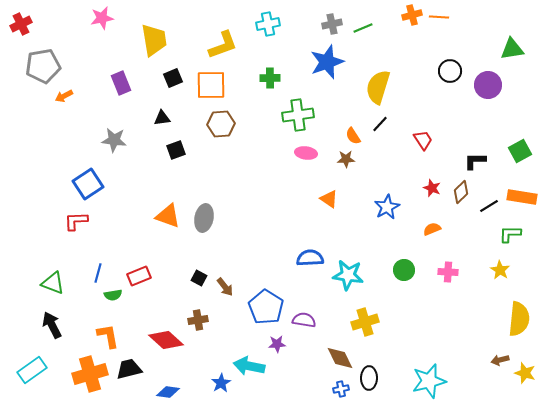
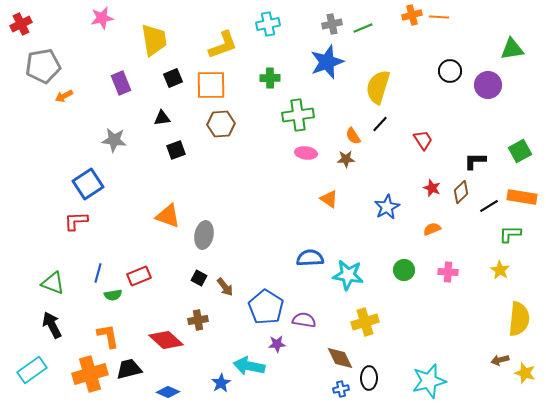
gray ellipse at (204, 218): moved 17 px down
blue diamond at (168, 392): rotated 15 degrees clockwise
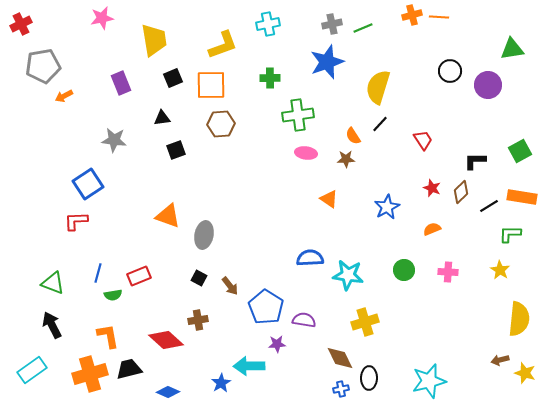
brown arrow at (225, 287): moved 5 px right, 1 px up
cyan arrow at (249, 366): rotated 12 degrees counterclockwise
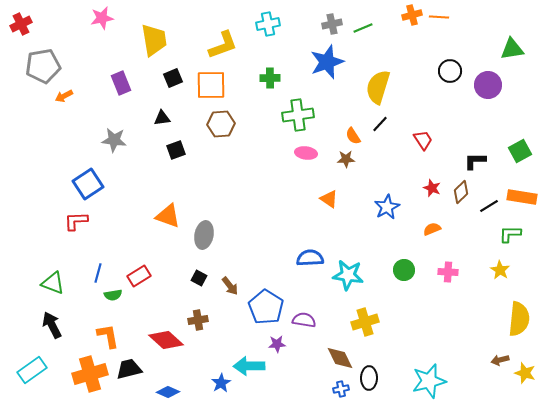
red rectangle at (139, 276): rotated 10 degrees counterclockwise
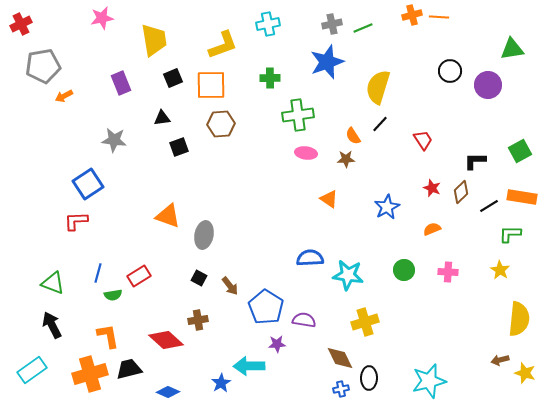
black square at (176, 150): moved 3 px right, 3 px up
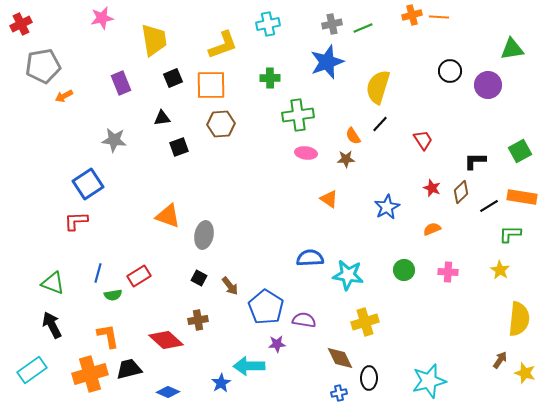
brown arrow at (500, 360): rotated 138 degrees clockwise
blue cross at (341, 389): moved 2 px left, 4 px down
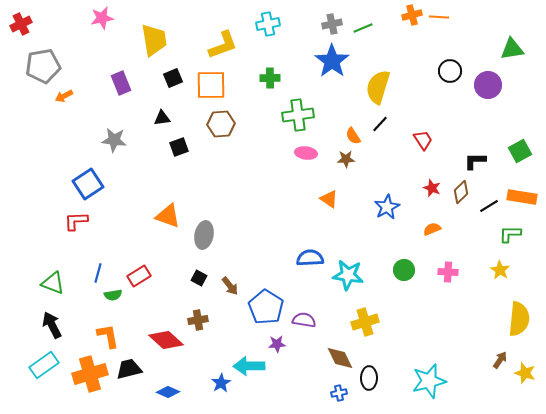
blue star at (327, 62): moved 5 px right, 1 px up; rotated 16 degrees counterclockwise
cyan rectangle at (32, 370): moved 12 px right, 5 px up
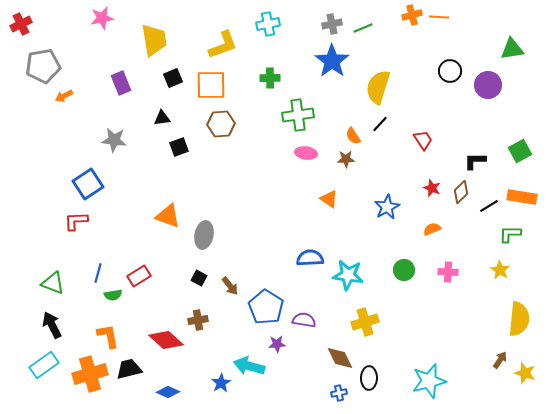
cyan arrow at (249, 366): rotated 16 degrees clockwise
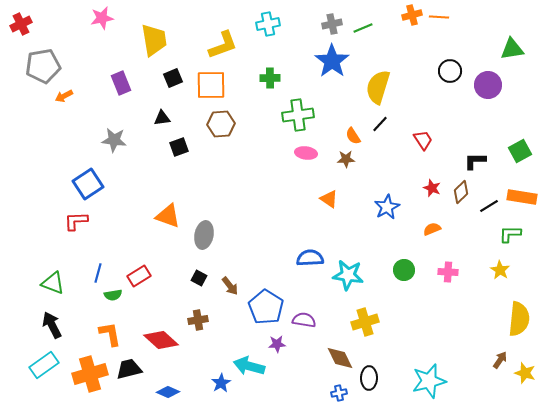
orange L-shape at (108, 336): moved 2 px right, 2 px up
red diamond at (166, 340): moved 5 px left
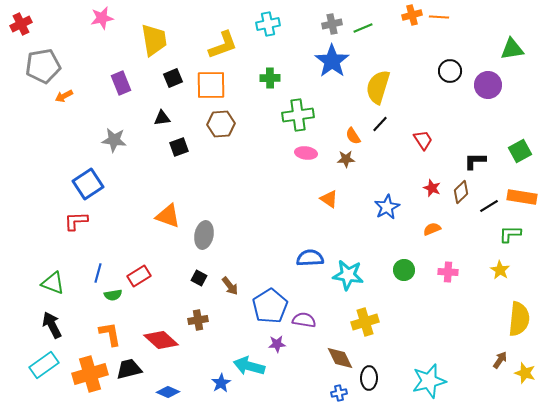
blue pentagon at (266, 307): moved 4 px right, 1 px up; rotated 8 degrees clockwise
